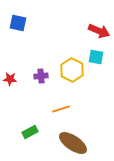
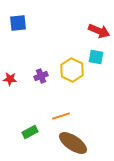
blue square: rotated 18 degrees counterclockwise
purple cross: rotated 16 degrees counterclockwise
orange line: moved 7 px down
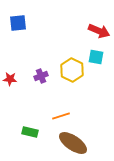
green rectangle: rotated 42 degrees clockwise
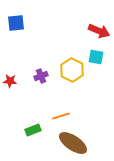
blue square: moved 2 px left
red star: moved 2 px down
green rectangle: moved 3 px right, 2 px up; rotated 35 degrees counterclockwise
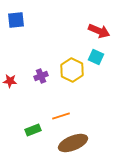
blue square: moved 3 px up
cyan square: rotated 14 degrees clockwise
brown ellipse: rotated 56 degrees counterclockwise
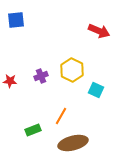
cyan square: moved 33 px down
orange line: rotated 42 degrees counterclockwise
brown ellipse: rotated 8 degrees clockwise
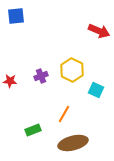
blue square: moved 4 px up
orange line: moved 3 px right, 2 px up
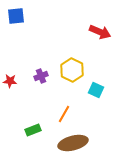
red arrow: moved 1 px right, 1 px down
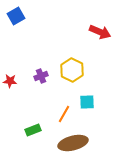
blue square: rotated 24 degrees counterclockwise
cyan square: moved 9 px left, 12 px down; rotated 28 degrees counterclockwise
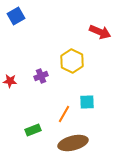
yellow hexagon: moved 9 px up
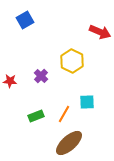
blue square: moved 9 px right, 4 px down
purple cross: rotated 24 degrees counterclockwise
green rectangle: moved 3 px right, 14 px up
brown ellipse: moved 4 px left; rotated 28 degrees counterclockwise
